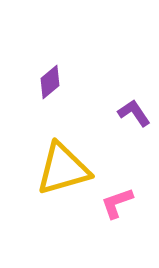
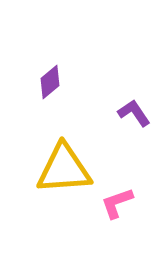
yellow triangle: moved 1 px right; rotated 12 degrees clockwise
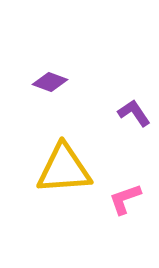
purple diamond: rotated 60 degrees clockwise
pink L-shape: moved 8 px right, 4 px up
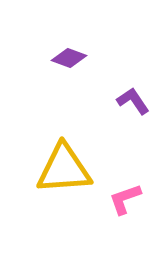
purple diamond: moved 19 px right, 24 px up
purple L-shape: moved 1 px left, 12 px up
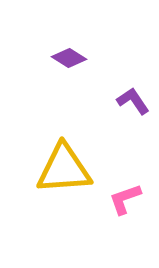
purple diamond: rotated 12 degrees clockwise
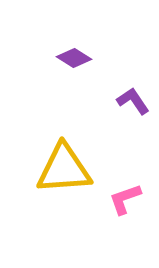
purple diamond: moved 5 px right
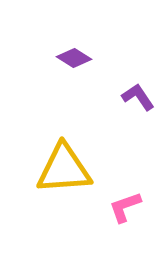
purple L-shape: moved 5 px right, 4 px up
pink L-shape: moved 8 px down
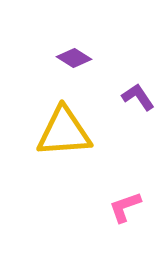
yellow triangle: moved 37 px up
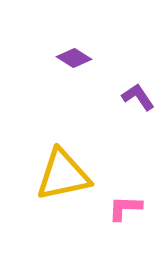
yellow triangle: moved 1 px left, 43 px down; rotated 8 degrees counterclockwise
pink L-shape: moved 1 px down; rotated 21 degrees clockwise
